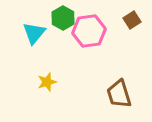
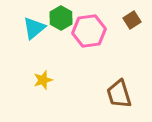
green hexagon: moved 2 px left
cyan triangle: moved 5 px up; rotated 10 degrees clockwise
yellow star: moved 4 px left, 2 px up
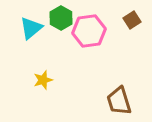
cyan triangle: moved 3 px left
brown trapezoid: moved 7 px down
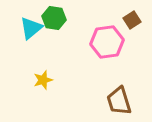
green hexagon: moved 7 px left; rotated 20 degrees counterclockwise
pink hexagon: moved 18 px right, 11 px down
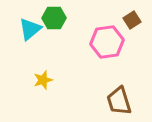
green hexagon: rotated 10 degrees counterclockwise
cyan triangle: moved 1 px left, 1 px down
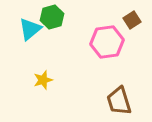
green hexagon: moved 2 px left, 1 px up; rotated 15 degrees counterclockwise
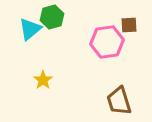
brown square: moved 3 px left, 5 px down; rotated 30 degrees clockwise
yellow star: rotated 18 degrees counterclockwise
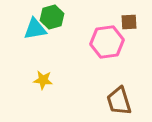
brown square: moved 3 px up
cyan triangle: moved 5 px right; rotated 30 degrees clockwise
yellow star: rotated 30 degrees counterclockwise
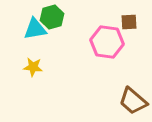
pink hexagon: rotated 16 degrees clockwise
yellow star: moved 10 px left, 13 px up
brown trapezoid: moved 14 px right; rotated 32 degrees counterclockwise
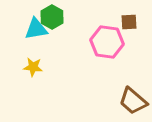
green hexagon: rotated 15 degrees counterclockwise
cyan triangle: moved 1 px right
